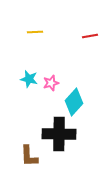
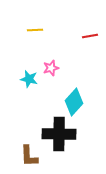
yellow line: moved 2 px up
pink star: moved 15 px up
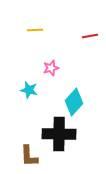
cyan star: moved 11 px down
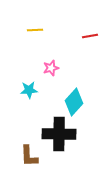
cyan star: rotated 18 degrees counterclockwise
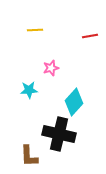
black cross: rotated 12 degrees clockwise
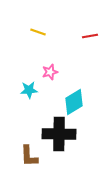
yellow line: moved 3 px right, 2 px down; rotated 21 degrees clockwise
pink star: moved 1 px left, 4 px down
cyan diamond: rotated 16 degrees clockwise
black cross: rotated 12 degrees counterclockwise
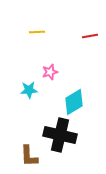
yellow line: moved 1 px left; rotated 21 degrees counterclockwise
black cross: moved 1 px right, 1 px down; rotated 12 degrees clockwise
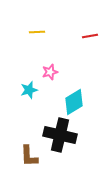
cyan star: rotated 12 degrees counterclockwise
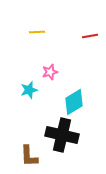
black cross: moved 2 px right
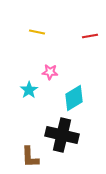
yellow line: rotated 14 degrees clockwise
pink star: rotated 21 degrees clockwise
cyan star: rotated 18 degrees counterclockwise
cyan diamond: moved 4 px up
brown L-shape: moved 1 px right, 1 px down
